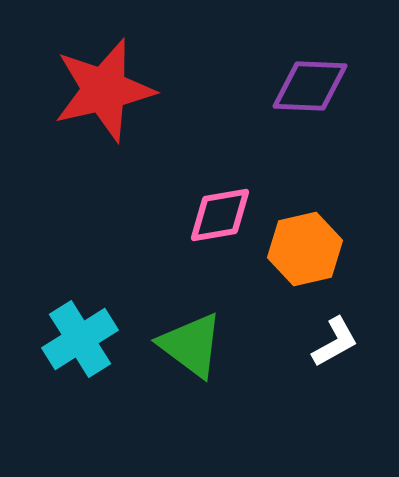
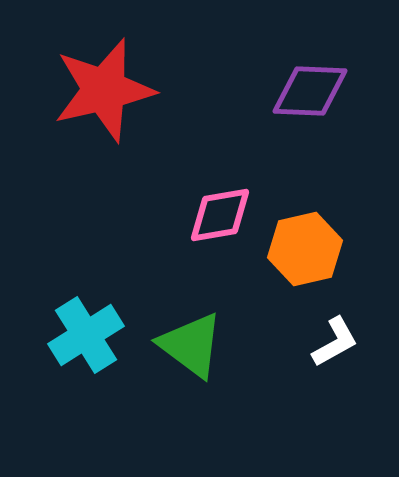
purple diamond: moved 5 px down
cyan cross: moved 6 px right, 4 px up
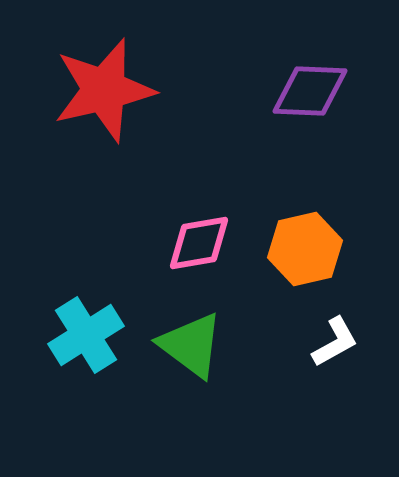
pink diamond: moved 21 px left, 28 px down
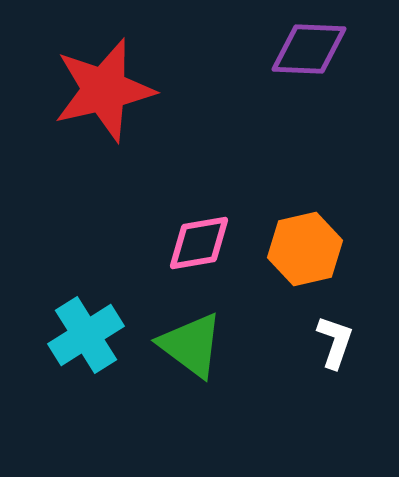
purple diamond: moved 1 px left, 42 px up
white L-shape: rotated 42 degrees counterclockwise
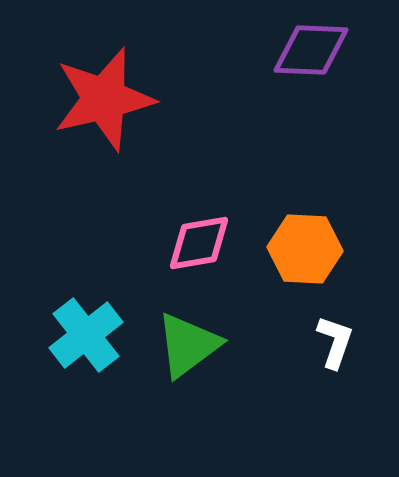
purple diamond: moved 2 px right, 1 px down
red star: moved 9 px down
orange hexagon: rotated 16 degrees clockwise
cyan cross: rotated 6 degrees counterclockwise
green triangle: moved 3 px left; rotated 46 degrees clockwise
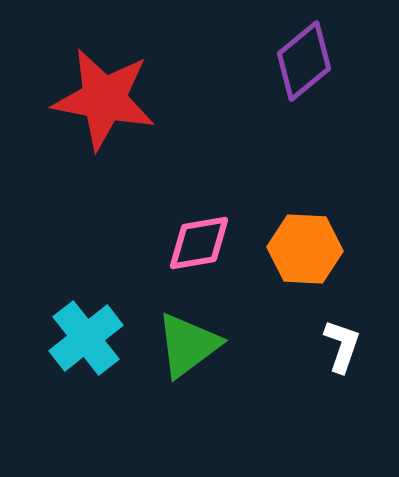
purple diamond: moved 7 px left, 11 px down; rotated 42 degrees counterclockwise
red star: rotated 24 degrees clockwise
cyan cross: moved 3 px down
white L-shape: moved 7 px right, 4 px down
